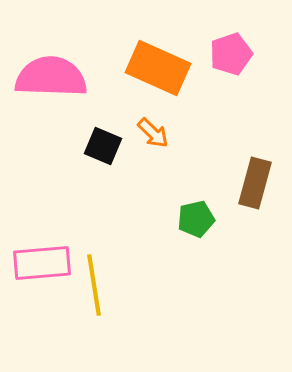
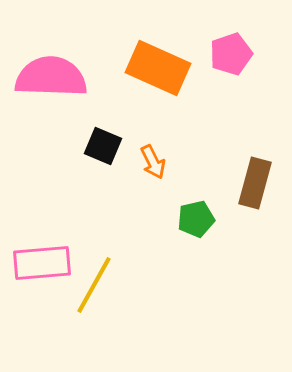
orange arrow: moved 29 px down; rotated 20 degrees clockwise
yellow line: rotated 38 degrees clockwise
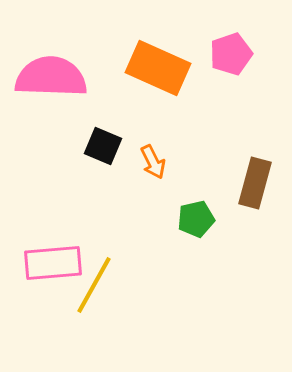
pink rectangle: moved 11 px right
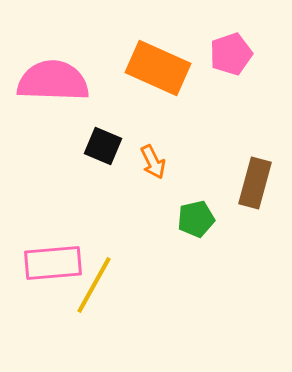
pink semicircle: moved 2 px right, 4 px down
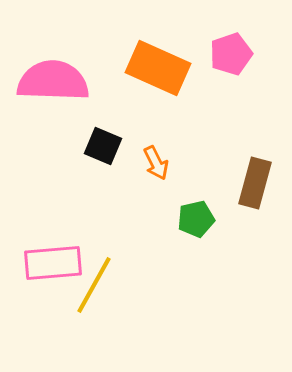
orange arrow: moved 3 px right, 1 px down
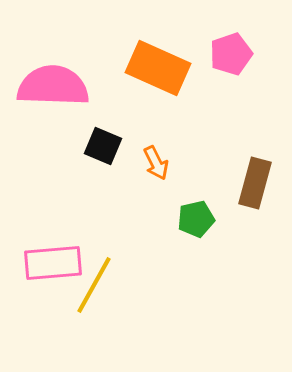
pink semicircle: moved 5 px down
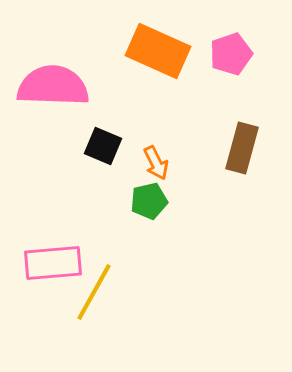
orange rectangle: moved 17 px up
brown rectangle: moved 13 px left, 35 px up
green pentagon: moved 47 px left, 18 px up
yellow line: moved 7 px down
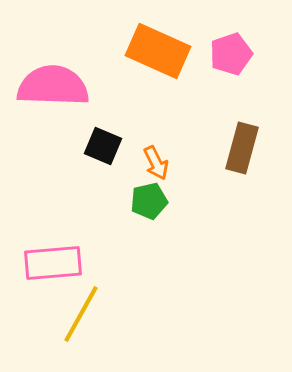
yellow line: moved 13 px left, 22 px down
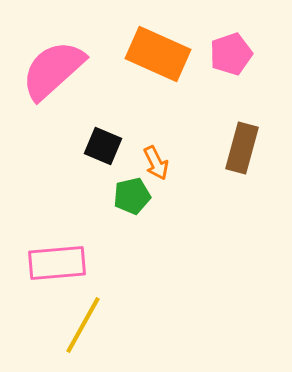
orange rectangle: moved 3 px down
pink semicircle: moved 16 px up; rotated 44 degrees counterclockwise
green pentagon: moved 17 px left, 5 px up
pink rectangle: moved 4 px right
yellow line: moved 2 px right, 11 px down
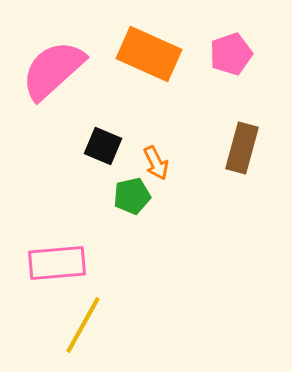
orange rectangle: moved 9 px left
